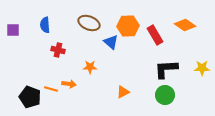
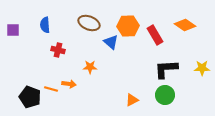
orange triangle: moved 9 px right, 8 px down
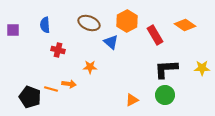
orange hexagon: moved 1 px left, 5 px up; rotated 25 degrees counterclockwise
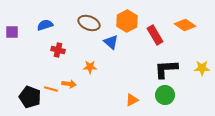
blue semicircle: rotated 77 degrees clockwise
purple square: moved 1 px left, 2 px down
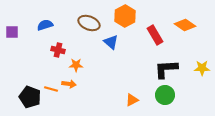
orange hexagon: moved 2 px left, 5 px up
orange star: moved 14 px left, 2 px up
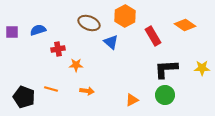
blue semicircle: moved 7 px left, 5 px down
red rectangle: moved 2 px left, 1 px down
red cross: moved 1 px up; rotated 24 degrees counterclockwise
orange arrow: moved 18 px right, 7 px down
black pentagon: moved 6 px left
